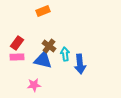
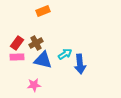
brown cross: moved 13 px left, 3 px up; rotated 24 degrees clockwise
cyan arrow: rotated 64 degrees clockwise
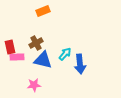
red rectangle: moved 7 px left, 4 px down; rotated 48 degrees counterclockwise
cyan arrow: rotated 16 degrees counterclockwise
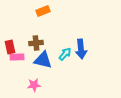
brown cross: rotated 24 degrees clockwise
blue arrow: moved 1 px right, 15 px up
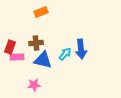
orange rectangle: moved 2 px left, 1 px down
red rectangle: rotated 32 degrees clockwise
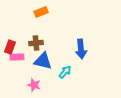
cyan arrow: moved 18 px down
blue triangle: moved 1 px down
pink star: rotated 24 degrees clockwise
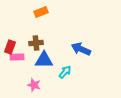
blue arrow: rotated 120 degrees clockwise
blue triangle: moved 1 px right, 1 px up; rotated 12 degrees counterclockwise
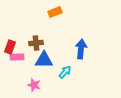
orange rectangle: moved 14 px right
blue arrow: rotated 72 degrees clockwise
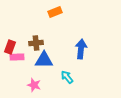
cyan arrow: moved 2 px right, 5 px down; rotated 80 degrees counterclockwise
